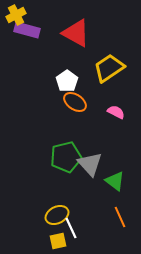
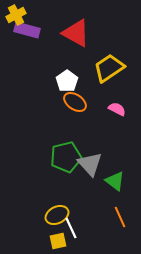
pink semicircle: moved 1 px right, 3 px up
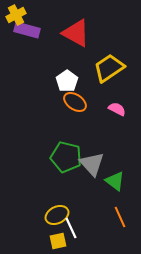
green pentagon: rotated 28 degrees clockwise
gray triangle: moved 2 px right
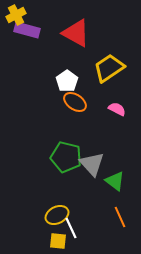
yellow square: rotated 18 degrees clockwise
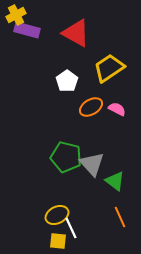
orange ellipse: moved 16 px right, 5 px down; rotated 65 degrees counterclockwise
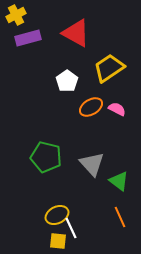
purple rectangle: moved 1 px right, 8 px down; rotated 30 degrees counterclockwise
green pentagon: moved 20 px left
green triangle: moved 4 px right
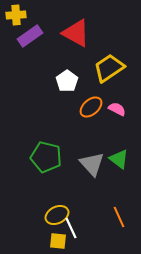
yellow cross: rotated 24 degrees clockwise
purple rectangle: moved 2 px right, 2 px up; rotated 20 degrees counterclockwise
orange ellipse: rotated 10 degrees counterclockwise
green triangle: moved 22 px up
orange line: moved 1 px left
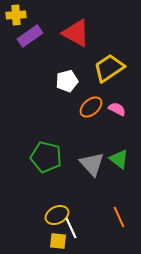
white pentagon: rotated 20 degrees clockwise
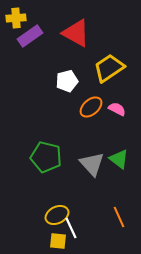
yellow cross: moved 3 px down
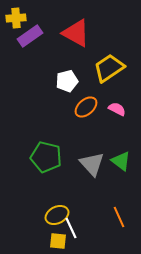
orange ellipse: moved 5 px left
green triangle: moved 2 px right, 2 px down
